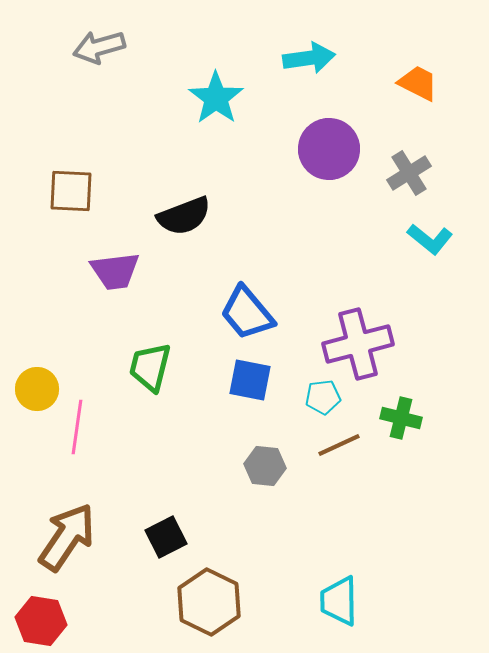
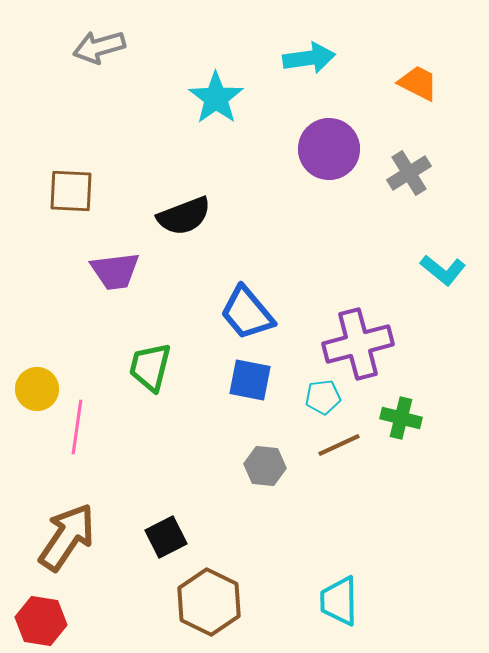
cyan L-shape: moved 13 px right, 31 px down
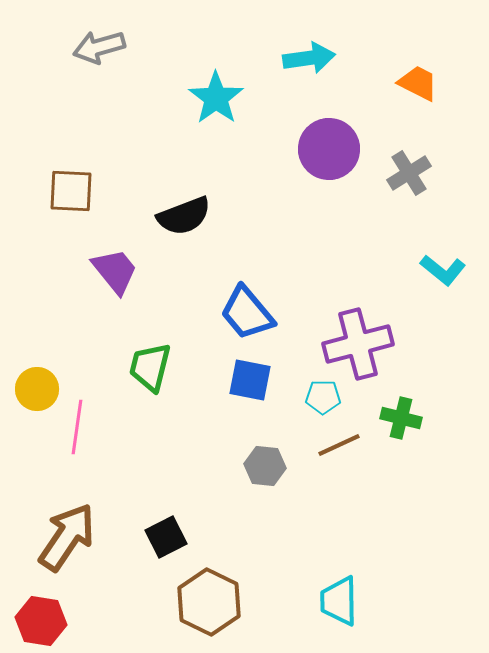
purple trapezoid: rotated 122 degrees counterclockwise
cyan pentagon: rotated 8 degrees clockwise
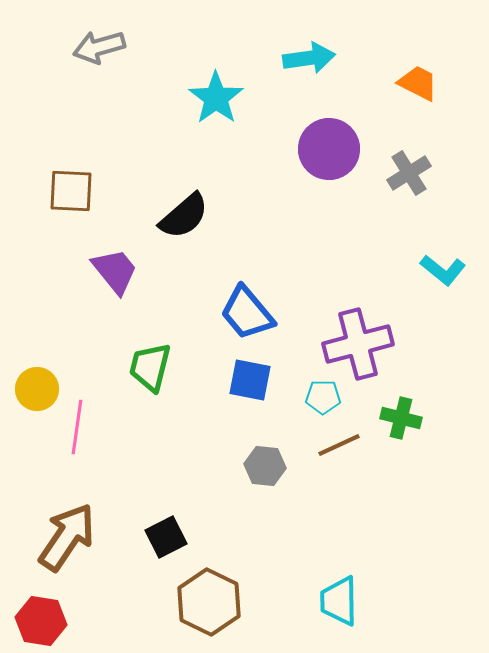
black semicircle: rotated 20 degrees counterclockwise
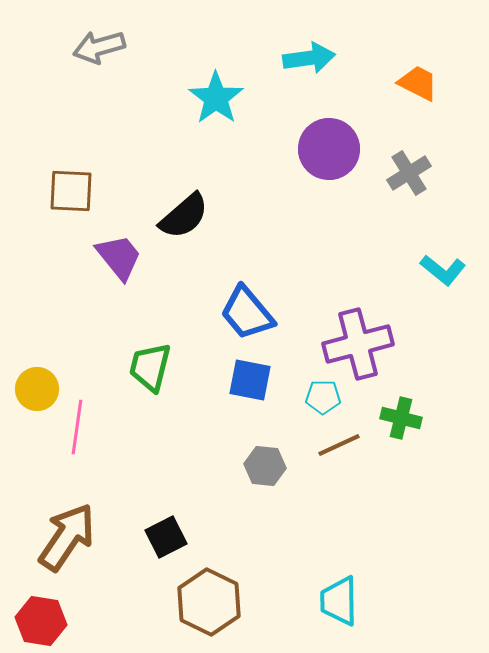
purple trapezoid: moved 4 px right, 14 px up
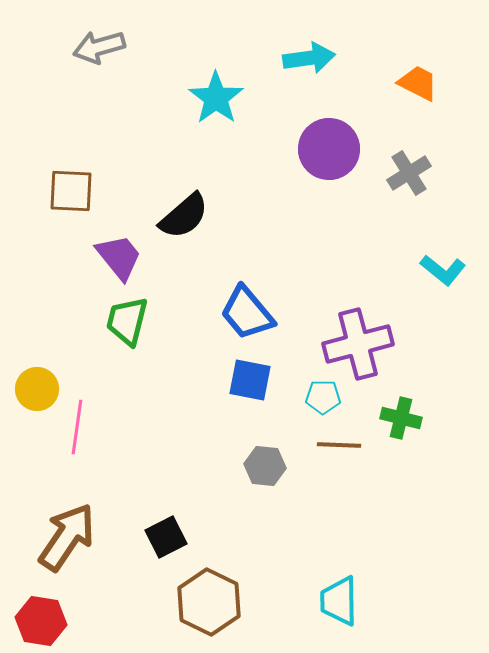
green trapezoid: moved 23 px left, 46 px up
brown line: rotated 27 degrees clockwise
